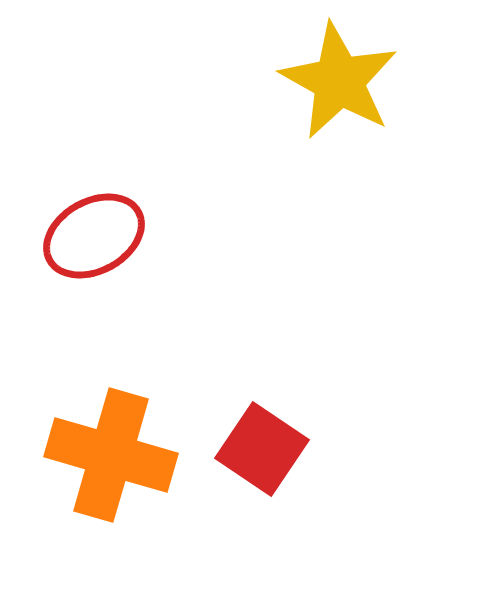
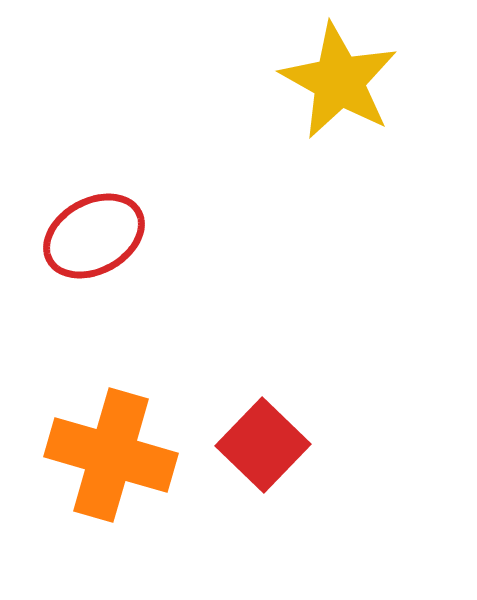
red square: moved 1 px right, 4 px up; rotated 10 degrees clockwise
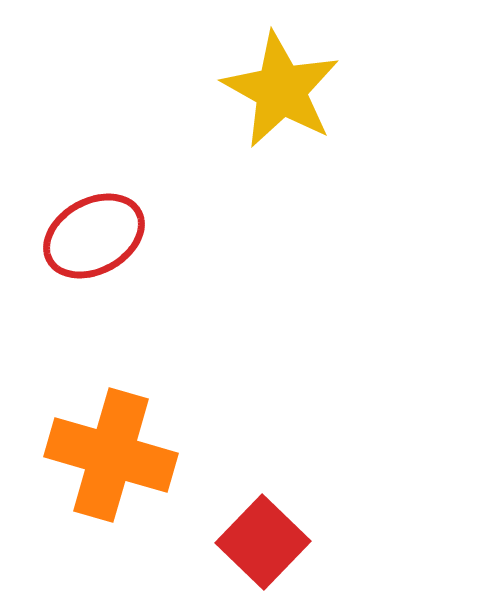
yellow star: moved 58 px left, 9 px down
red square: moved 97 px down
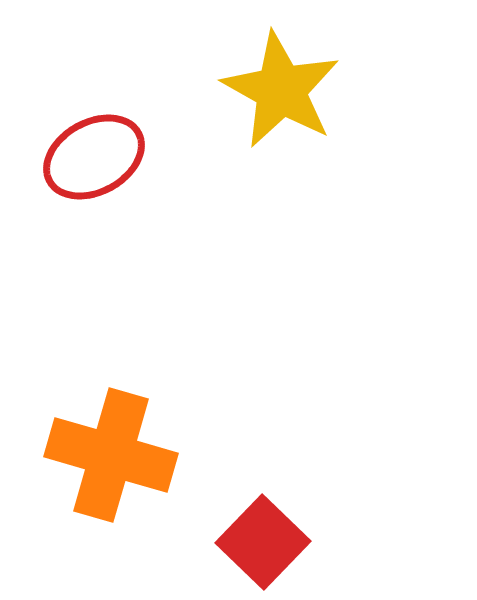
red ellipse: moved 79 px up
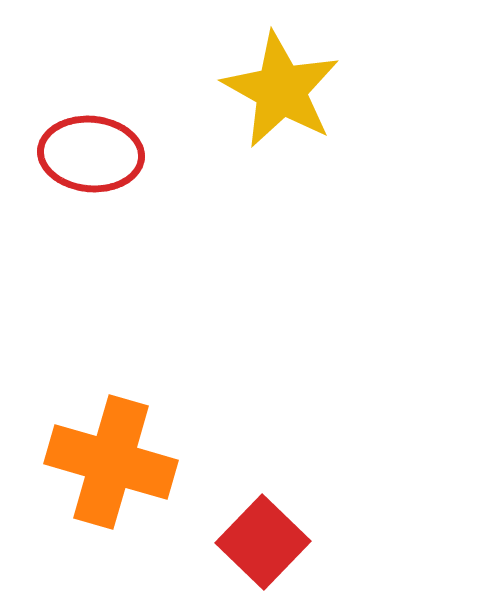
red ellipse: moved 3 px left, 3 px up; rotated 34 degrees clockwise
orange cross: moved 7 px down
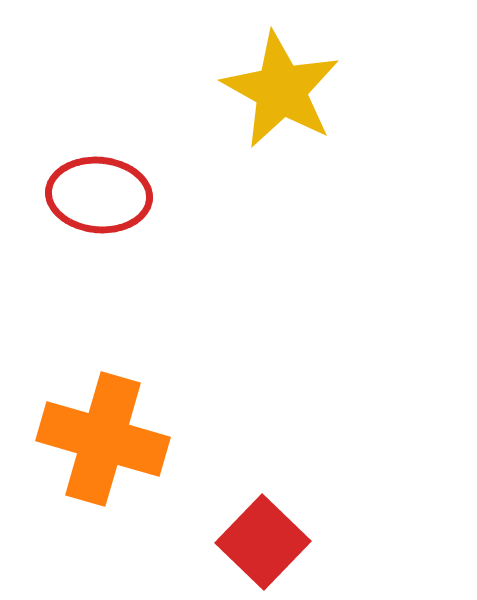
red ellipse: moved 8 px right, 41 px down
orange cross: moved 8 px left, 23 px up
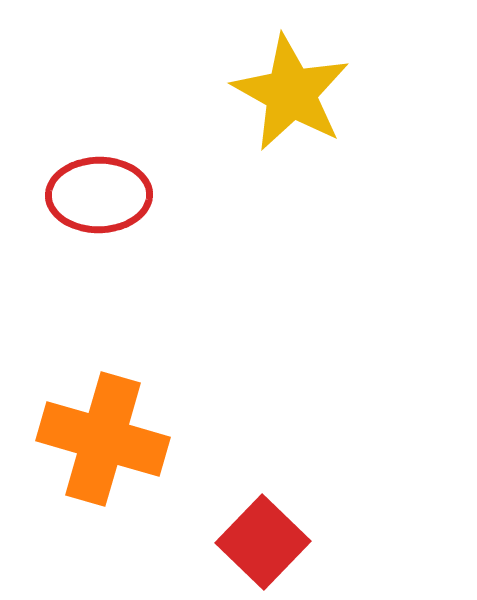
yellow star: moved 10 px right, 3 px down
red ellipse: rotated 6 degrees counterclockwise
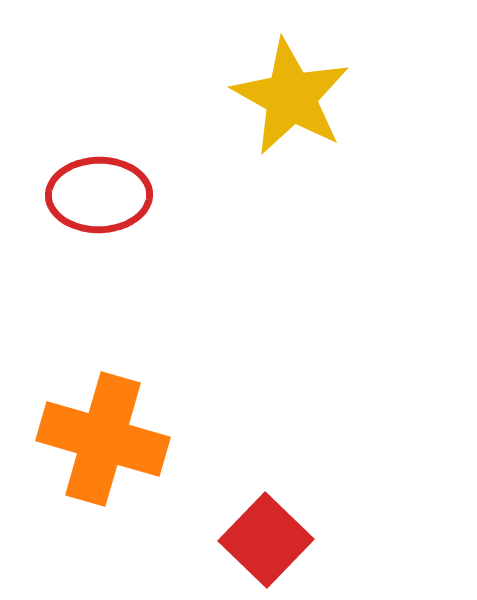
yellow star: moved 4 px down
red square: moved 3 px right, 2 px up
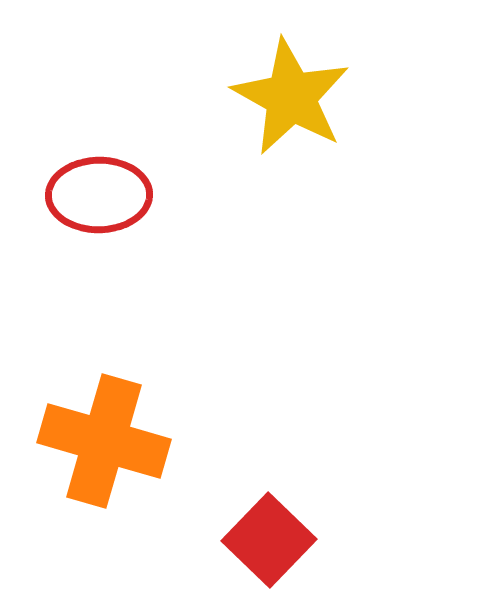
orange cross: moved 1 px right, 2 px down
red square: moved 3 px right
